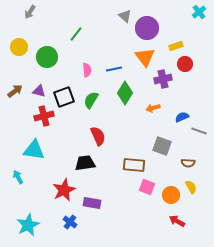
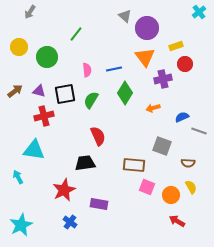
black square: moved 1 px right, 3 px up; rotated 10 degrees clockwise
purple rectangle: moved 7 px right, 1 px down
cyan star: moved 7 px left
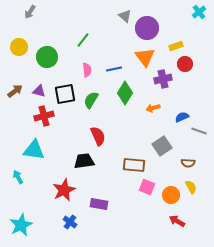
green line: moved 7 px right, 6 px down
gray square: rotated 36 degrees clockwise
black trapezoid: moved 1 px left, 2 px up
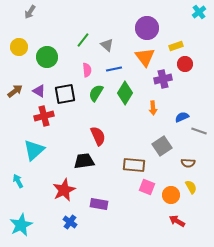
gray triangle: moved 18 px left, 29 px down
purple triangle: rotated 16 degrees clockwise
green semicircle: moved 5 px right, 7 px up
orange arrow: rotated 80 degrees counterclockwise
cyan triangle: rotated 50 degrees counterclockwise
cyan arrow: moved 4 px down
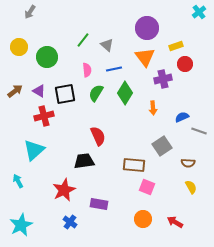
orange circle: moved 28 px left, 24 px down
red arrow: moved 2 px left, 1 px down
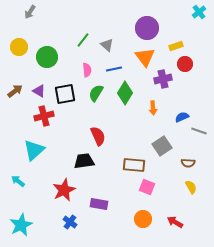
cyan arrow: rotated 24 degrees counterclockwise
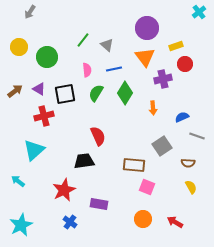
purple triangle: moved 2 px up
gray line: moved 2 px left, 5 px down
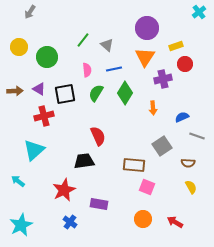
orange triangle: rotated 10 degrees clockwise
brown arrow: rotated 35 degrees clockwise
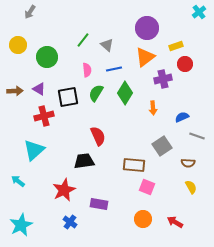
yellow circle: moved 1 px left, 2 px up
orange triangle: rotated 20 degrees clockwise
black square: moved 3 px right, 3 px down
